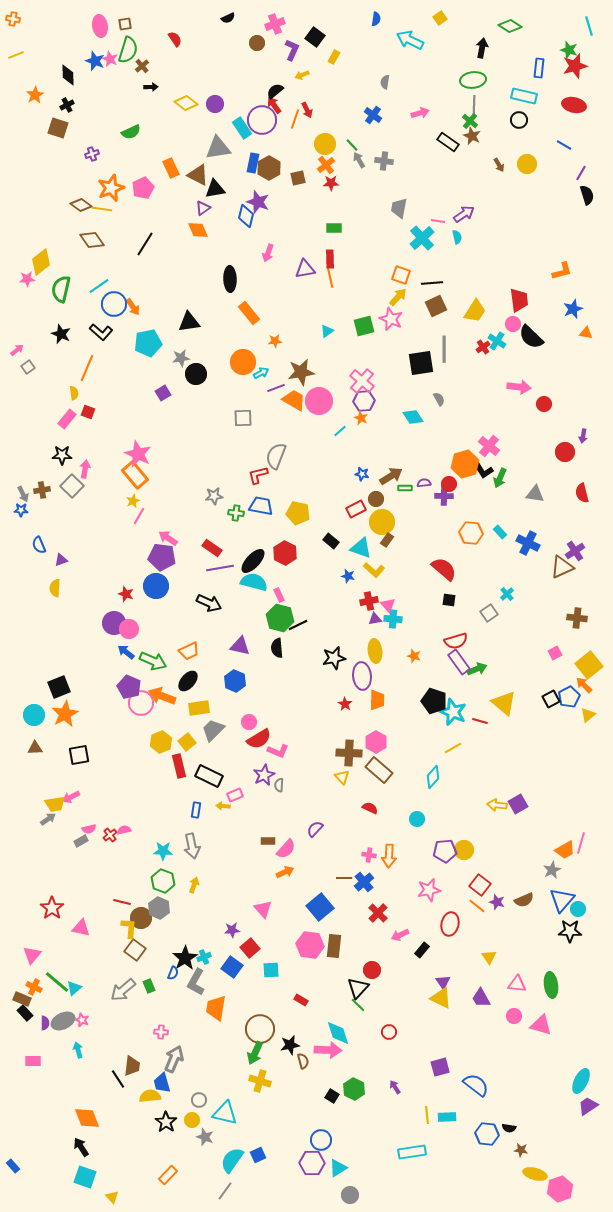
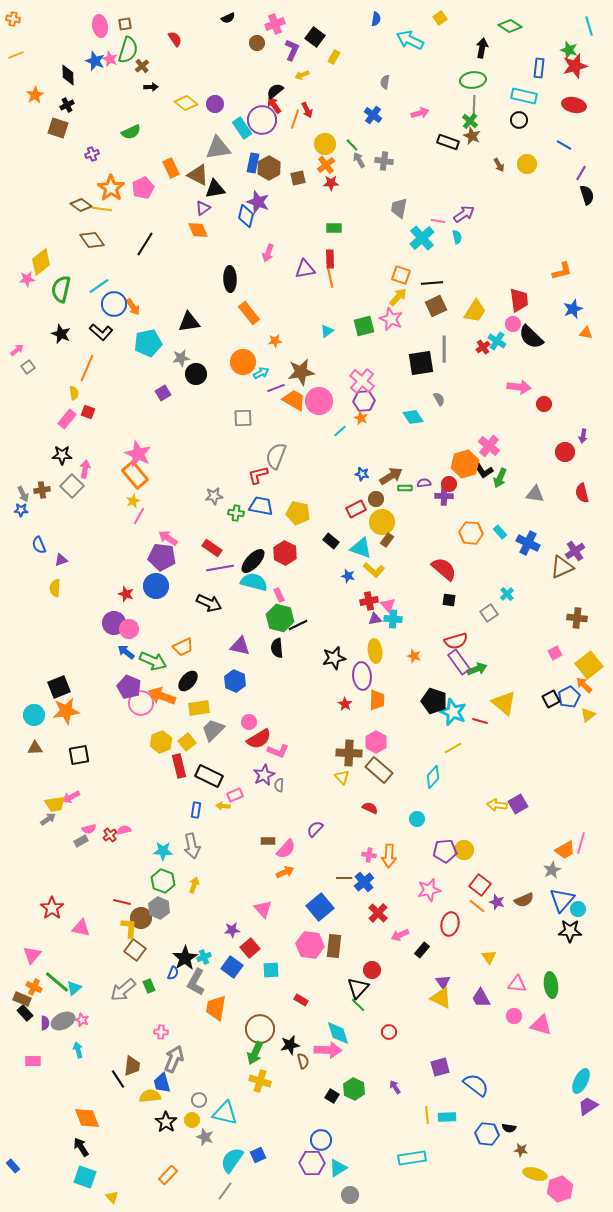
black rectangle at (448, 142): rotated 15 degrees counterclockwise
orange star at (111, 188): rotated 16 degrees counterclockwise
orange trapezoid at (189, 651): moved 6 px left, 4 px up
orange star at (65, 714): moved 1 px right, 3 px up; rotated 20 degrees clockwise
cyan rectangle at (412, 1152): moved 6 px down
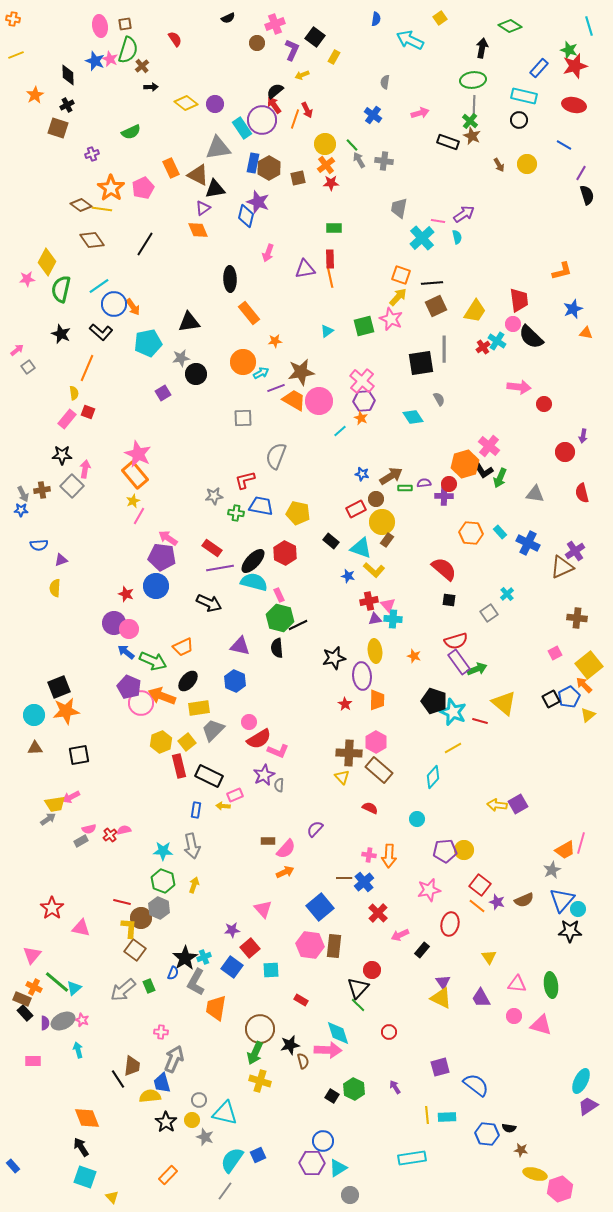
blue rectangle at (539, 68): rotated 36 degrees clockwise
yellow diamond at (41, 262): moved 6 px right; rotated 24 degrees counterclockwise
red L-shape at (258, 475): moved 13 px left, 5 px down
blue semicircle at (39, 545): rotated 72 degrees counterclockwise
blue circle at (321, 1140): moved 2 px right, 1 px down
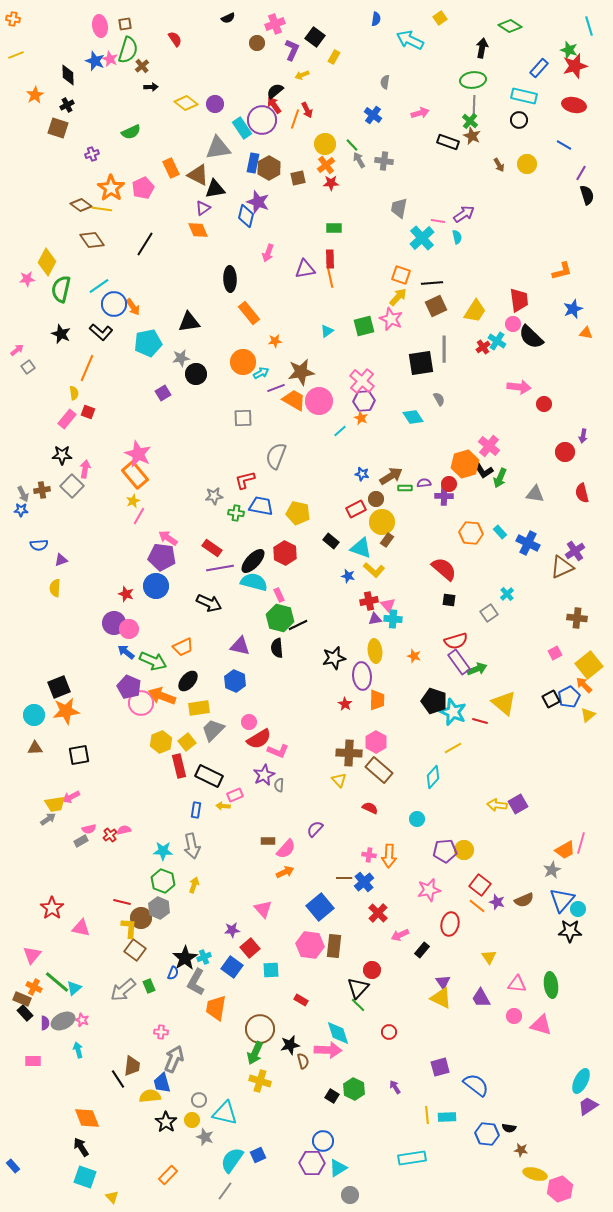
yellow triangle at (342, 777): moved 3 px left, 3 px down
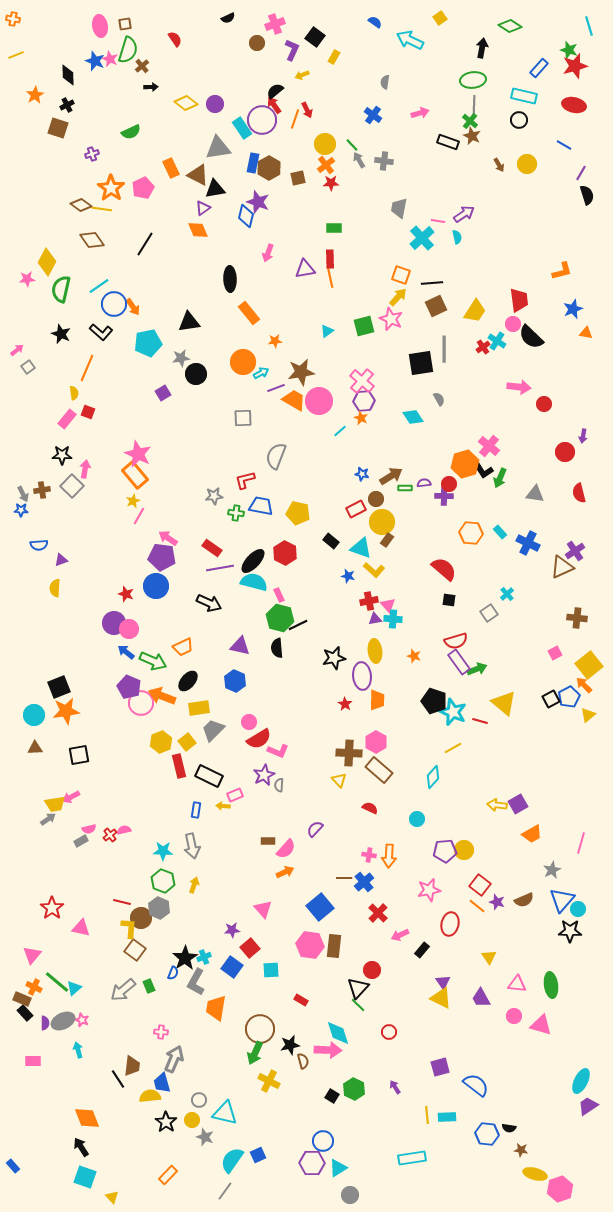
blue semicircle at (376, 19): moved 1 px left, 3 px down; rotated 64 degrees counterclockwise
red semicircle at (582, 493): moved 3 px left
orange trapezoid at (565, 850): moved 33 px left, 16 px up
yellow cross at (260, 1081): moved 9 px right; rotated 10 degrees clockwise
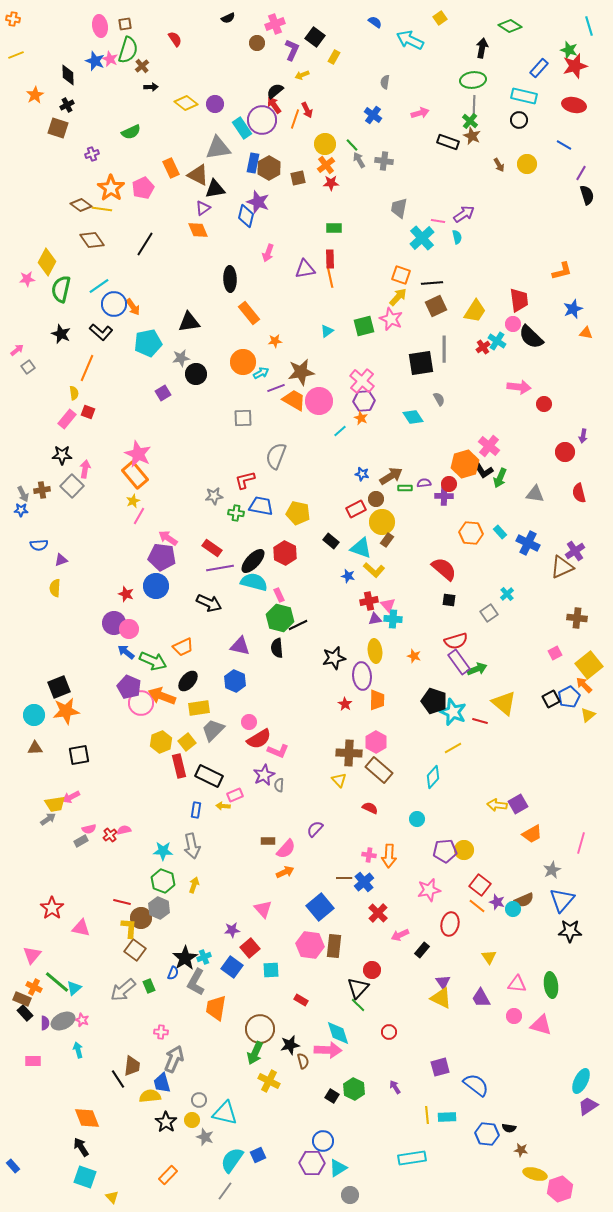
cyan circle at (578, 909): moved 65 px left
